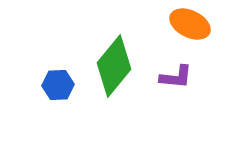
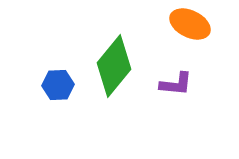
purple L-shape: moved 7 px down
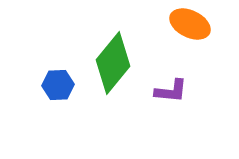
green diamond: moved 1 px left, 3 px up
purple L-shape: moved 5 px left, 7 px down
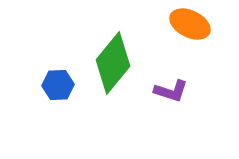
purple L-shape: rotated 12 degrees clockwise
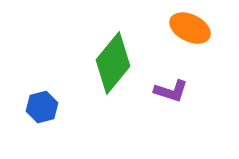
orange ellipse: moved 4 px down
blue hexagon: moved 16 px left, 22 px down; rotated 12 degrees counterclockwise
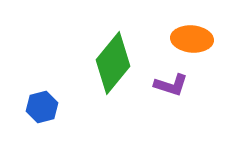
orange ellipse: moved 2 px right, 11 px down; rotated 21 degrees counterclockwise
purple L-shape: moved 6 px up
